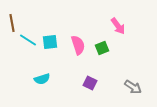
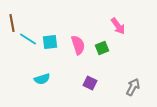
cyan line: moved 1 px up
gray arrow: rotated 96 degrees counterclockwise
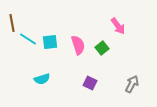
green square: rotated 16 degrees counterclockwise
gray arrow: moved 1 px left, 3 px up
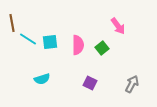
pink semicircle: rotated 18 degrees clockwise
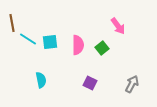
cyan semicircle: moved 1 px left, 1 px down; rotated 84 degrees counterclockwise
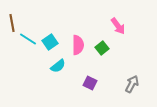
cyan square: rotated 28 degrees counterclockwise
cyan semicircle: moved 17 px right, 14 px up; rotated 63 degrees clockwise
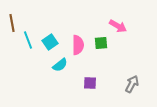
pink arrow: rotated 24 degrees counterclockwise
cyan line: moved 1 px down; rotated 36 degrees clockwise
green square: moved 1 px left, 5 px up; rotated 32 degrees clockwise
cyan semicircle: moved 2 px right, 1 px up
purple square: rotated 24 degrees counterclockwise
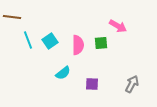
brown line: moved 6 px up; rotated 72 degrees counterclockwise
cyan square: moved 1 px up
cyan semicircle: moved 3 px right, 8 px down
purple square: moved 2 px right, 1 px down
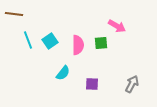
brown line: moved 2 px right, 3 px up
pink arrow: moved 1 px left
cyan semicircle: rotated 14 degrees counterclockwise
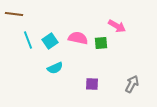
pink semicircle: moved 7 px up; rotated 78 degrees counterclockwise
cyan semicircle: moved 8 px left, 5 px up; rotated 28 degrees clockwise
